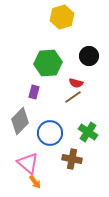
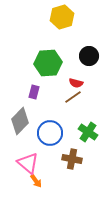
orange arrow: moved 1 px right, 1 px up
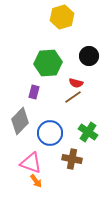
pink triangle: moved 3 px right; rotated 20 degrees counterclockwise
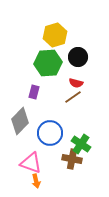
yellow hexagon: moved 7 px left, 18 px down
black circle: moved 11 px left, 1 px down
green cross: moved 7 px left, 12 px down
orange arrow: rotated 24 degrees clockwise
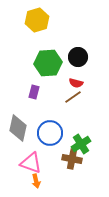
yellow hexagon: moved 18 px left, 15 px up
gray diamond: moved 2 px left, 7 px down; rotated 32 degrees counterclockwise
green cross: rotated 24 degrees clockwise
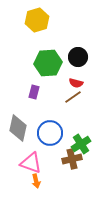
brown cross: rotated 24 degrees counterclockwise
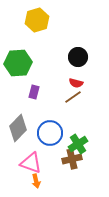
green hexagon: moved 30 px left
gray diamond: rotated 32 degrees clockwise
green cross: moved 3 px left
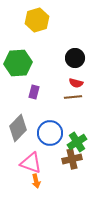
black circle: moved 3 px left, 1 px down
brown line: rotated 30 degrees clockwise
green cross: moved 1 px left, 2 px up
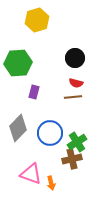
pink triangle: moved 11 px down
orange arrow: moved 15 px right, 2 px down
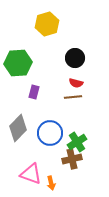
yellow hexagon: moved 10 px right, 4 px down
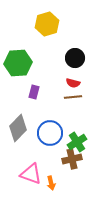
red semicircle: moved 3 px left
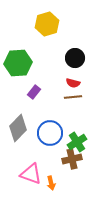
purple rectangle: rotated 24 degrees clockwise
